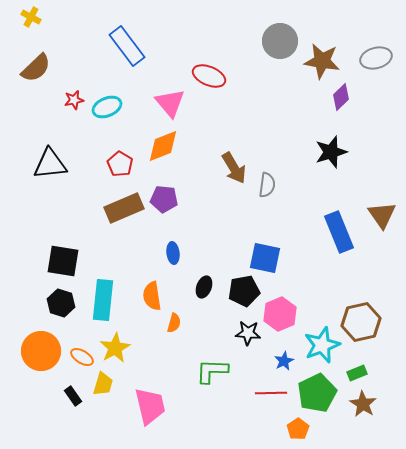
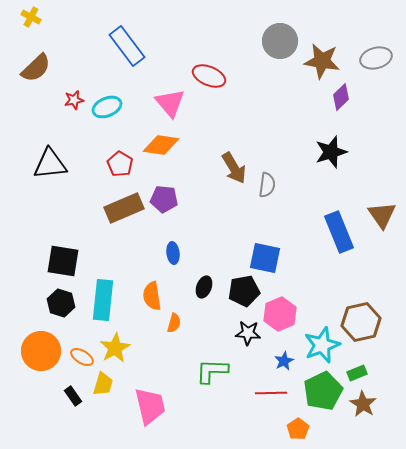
orange diamond at (163, 146): moved 2 px left, 1 px up; rotated 30 degrees clockwise
green pentagon at (317, 393): moved 6 px right, 2 px up
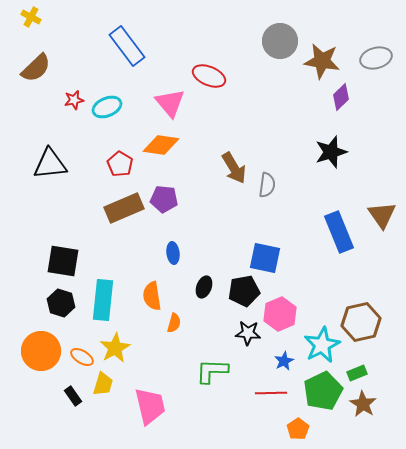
cyan star at (322, 345): rotated 6 degrees counterclockwise
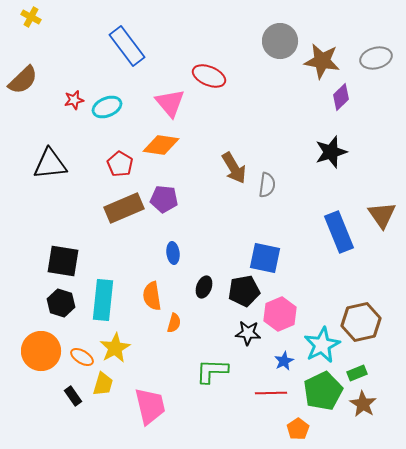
brown semicircle at (36, 68): moved 13 px left, 12 px down
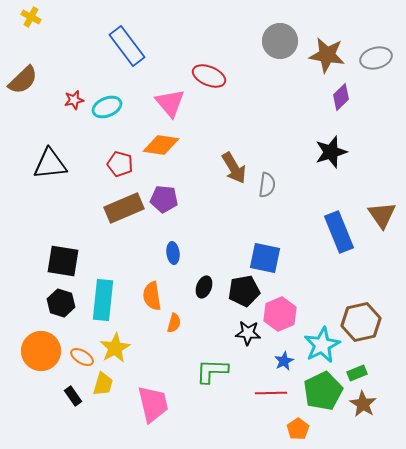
brown star at (322, 61): moved 5 px right, 6 px up
red pentagon at (120, 164): rotated 15 degrees counterclockwise
pink trapezoid at (150, 406): moved 3 px right, 2 px up
